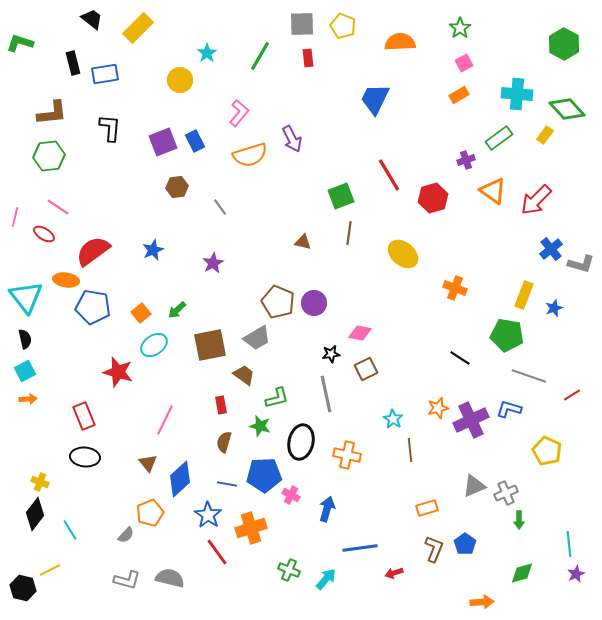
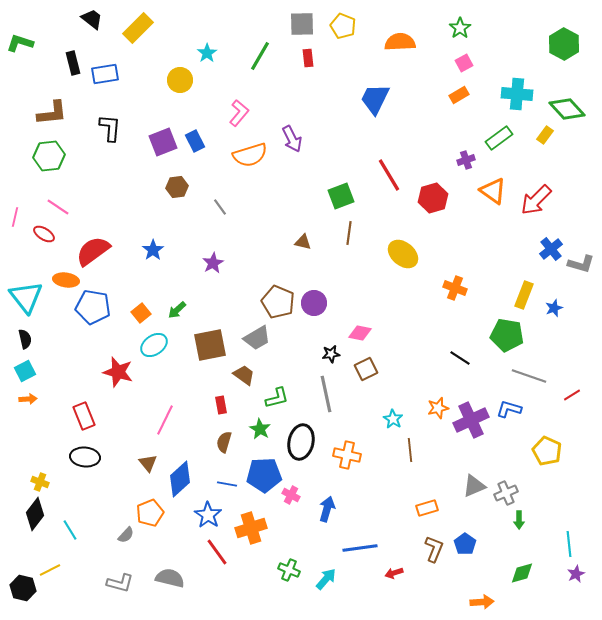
blue star at (153, 250): rotated 10 degrees counterclockwise
green star at (260, 426): moved 3 px down; rotated 15 degrees clockwise
gray L-shape at (127, 580): moved 7 px left, 3 px down
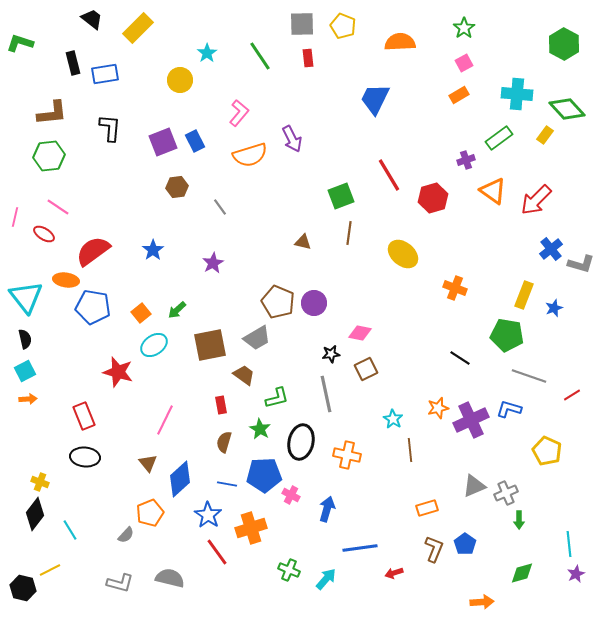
green star at (460, 28): moved 4 px right
green line at (260, 56): rotated 64 degrees counterclockwise
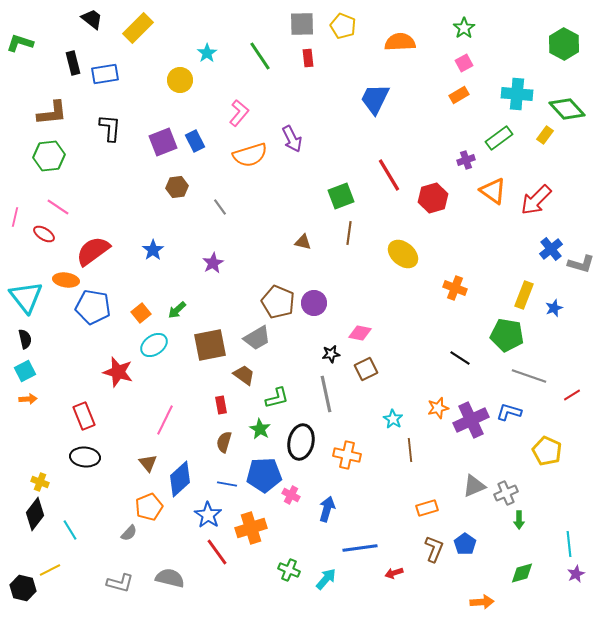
blue L-shape at (509, 409): moved 3 px down
orange pentagon at (150, 513): moved 1 px left, 6 px up
gray semicircle at (126, 535): moved 3 px right, 2 px up
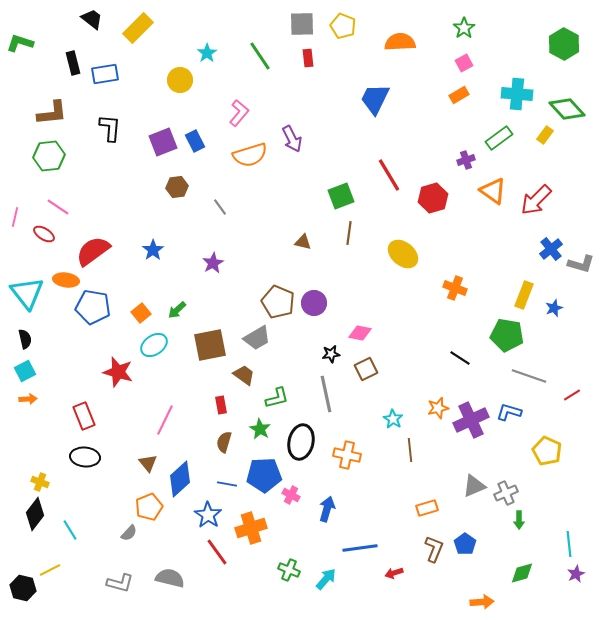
cyan triangle at (26, 297): moved 1 px right, 4 px up
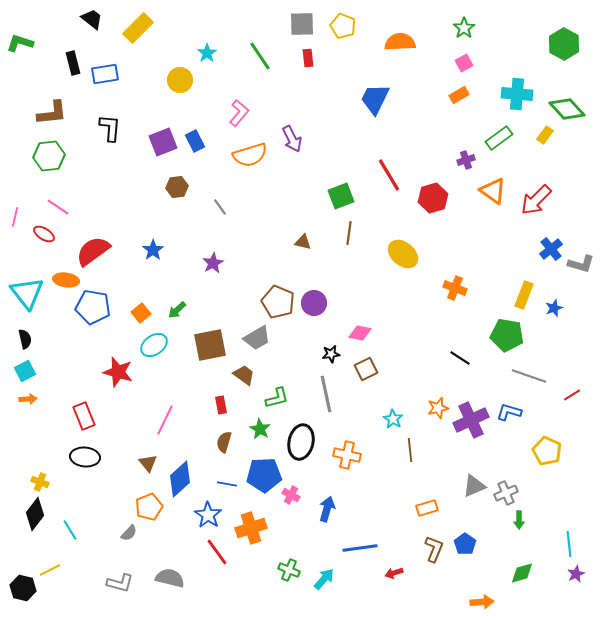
cyan arrow at (326, 579): moved 2 px left
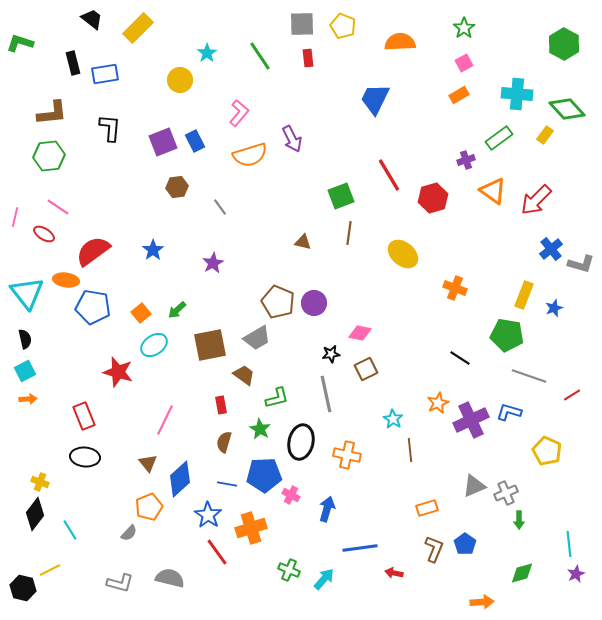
orange star at (438, 408): moved 5 px up; rotated 10 degrees counterclockwise
red arrow at (394, 573): rotated 30 degrees clockwise
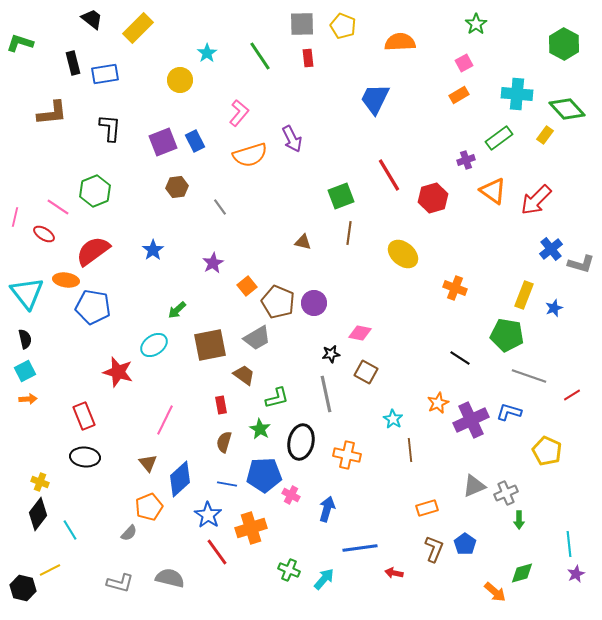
green star at (464, 28): moved 12 px right, 4 px up
green hexagon at (49, 156): moved 46 px right, 35 px down; rotated 16 degrees counterclockwise
orange square at (141, 313): moved 106 px right, 27 px up
brown square at (366, 369): moved 3 px down; rotated 35 degrees counterclockwise
black diamond at (35, 514): moved 3 px right
orange arrow at (482, 602): moved 13 px right, 10 px up; rotated 45 degrees clockwise
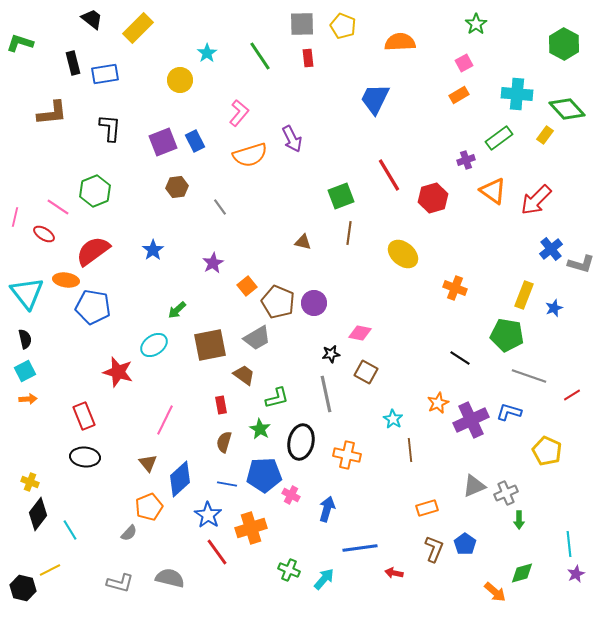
yellow cross at (40, 482): moved 10 px left
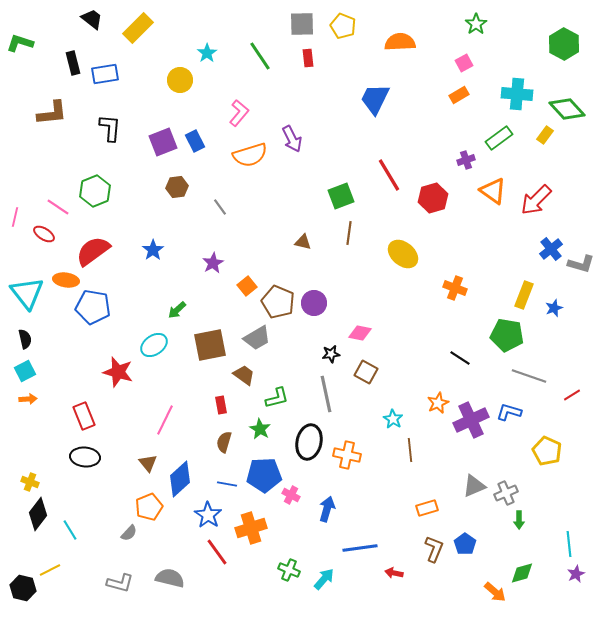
black ellipse at (301, 442): moved 8 px right
